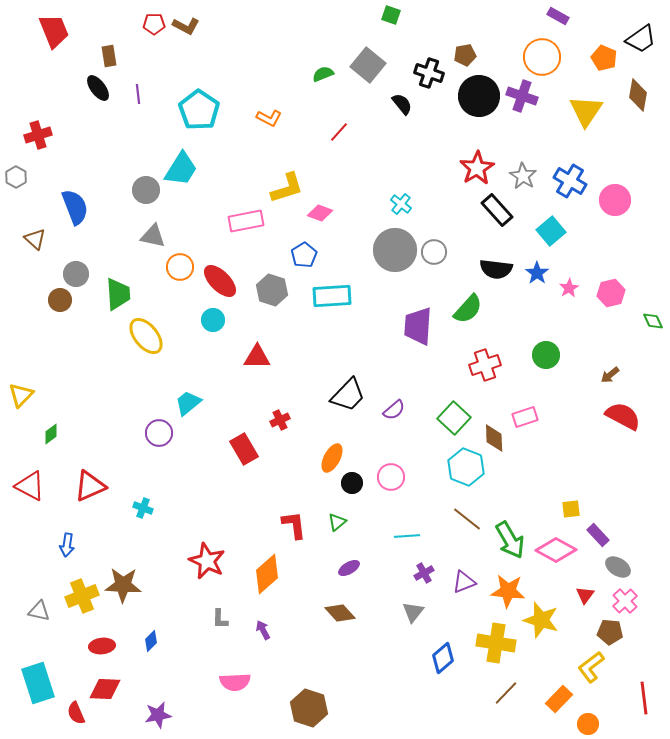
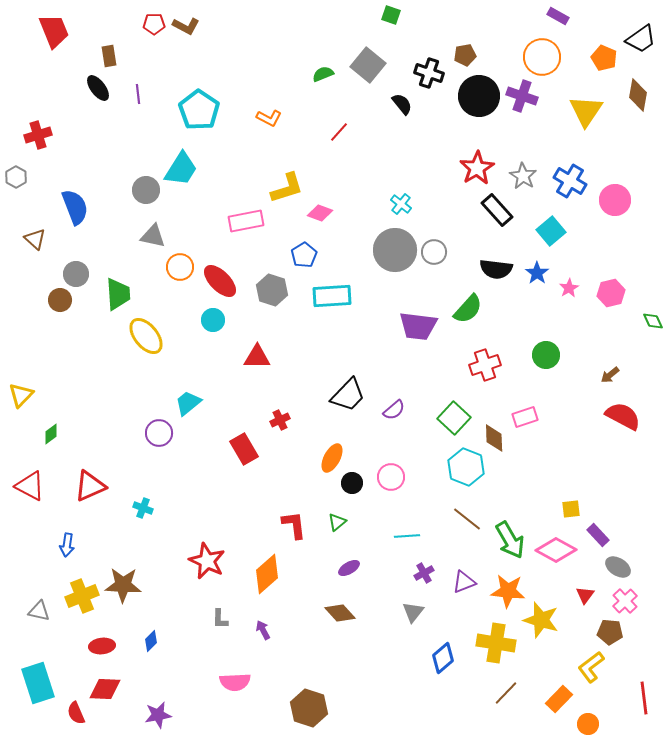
purple trapezoid at (418, 326): rotated 87 degrees counterclockwise
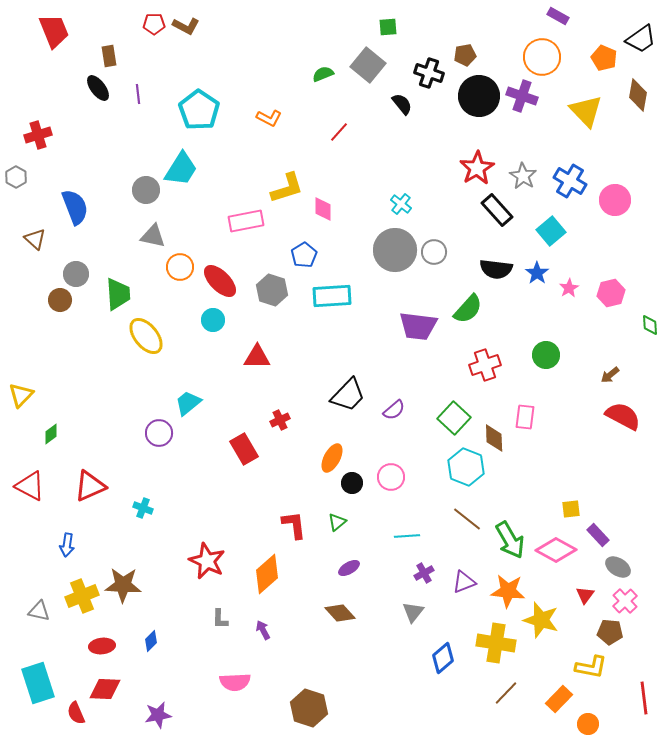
green square at (391, 15): moved 3 px left, 12 px down; rotated 24 degrees counterclockwise
yellow triangle at (586, 111): rotated 18 degrees counterclockwise
pink diamond at (320, 213): moved 3 px right, 4 px up; rotated 70 degrees clockwise
green diamond at (653, 321): moved 3 px left, 4 px down; rotated 20 degrees clockwise
pink rectangle at (525, 417): rotated 65 degrees counterclockwise
yellow L-shape at (591, 667): rotated 132 degrees counterclockwise
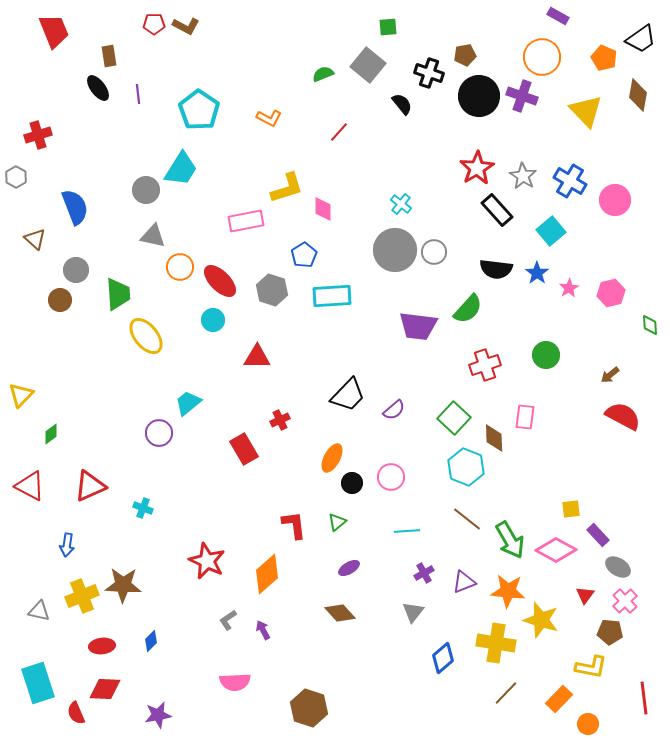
gray circle at (76, 274): moved 4 px up
cyan line at (407, 536): moved 5 px up
gray L-shape at (220, 619): moved 8 px right, 1 px down; rotated 55 degrees clockwise
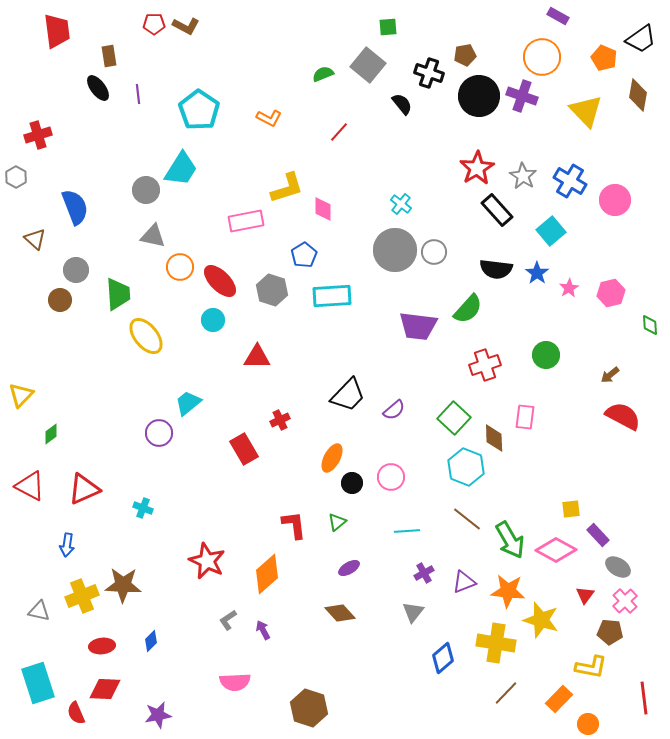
red trapezoid at (54, 31): moved 3 px right; rotated 15 degrees clockwise
red triangle at (90, 486): moved 6 px left, 3 px down
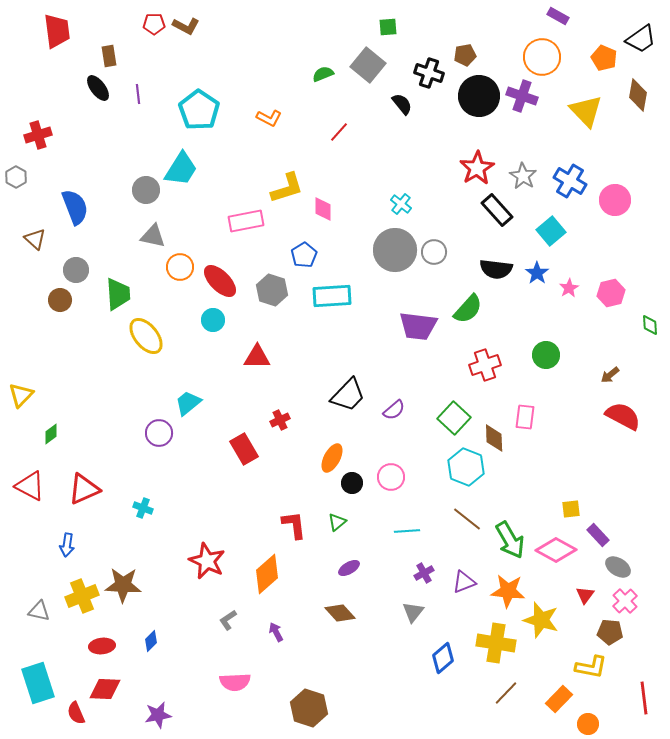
purple arrow at (263, 630): moved 13 px right, 2 px down
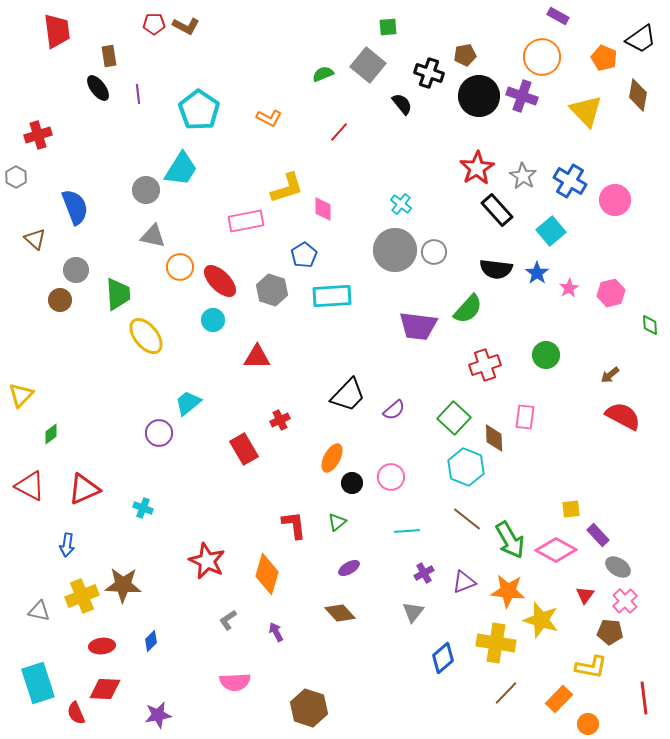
orange diamond at (267, 574): rotated 33 degrees counterclockwise
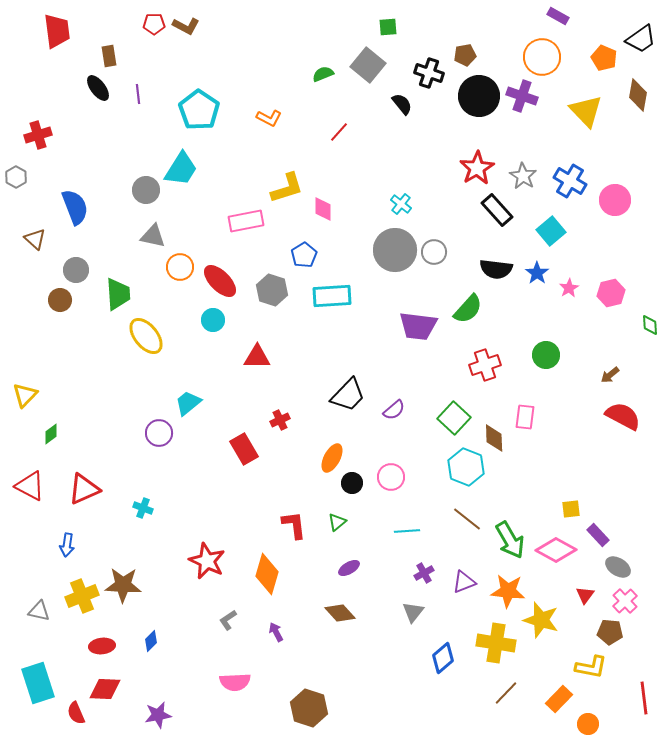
yellow triangle at (21, 395): moved 4 px right
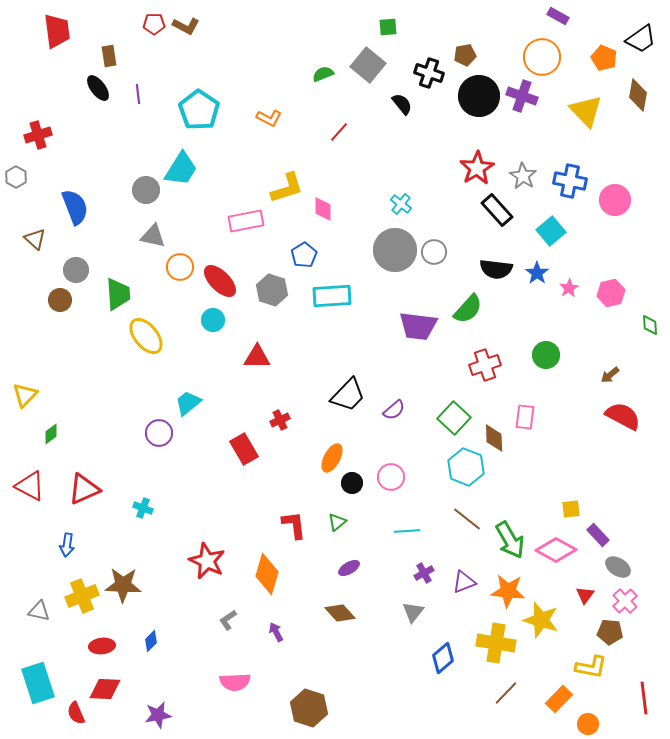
blue cross at (570, 181): rotated 20 degrees counterclockwise
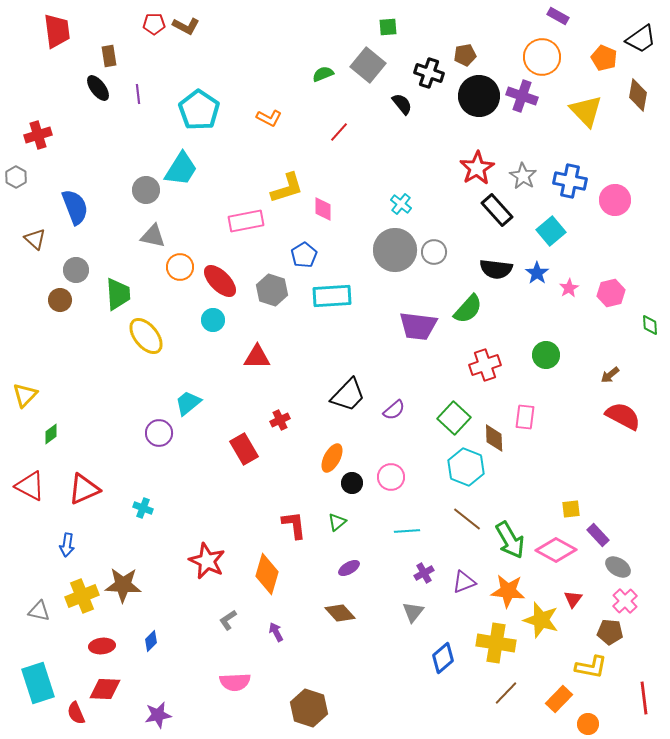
red triangle at (585, 595): moved 12 px left, 4 px down
